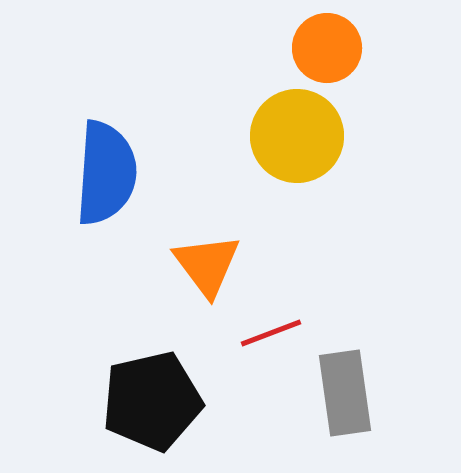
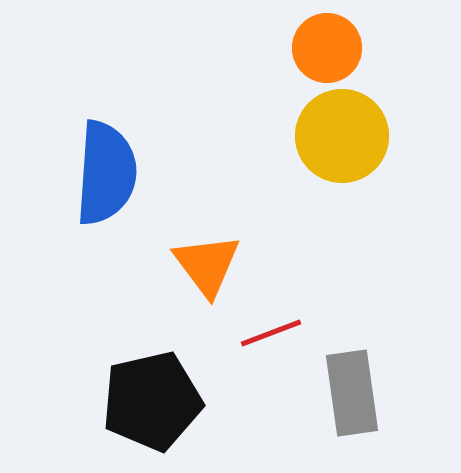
yellow circle: moved 45 px right
gray rectangle: moved 7 px right
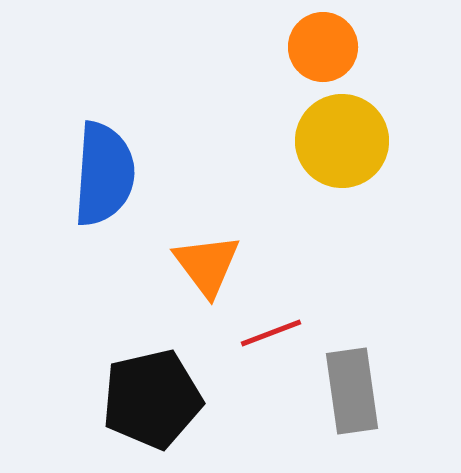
orange circle: moved 4 px left, 1 px up
yellow circle: moved 5 px down
blue semicircle: moved 2 px left, 1 px down
gray rectangle: moved 2 px up
black pentagon: moved 2 px up
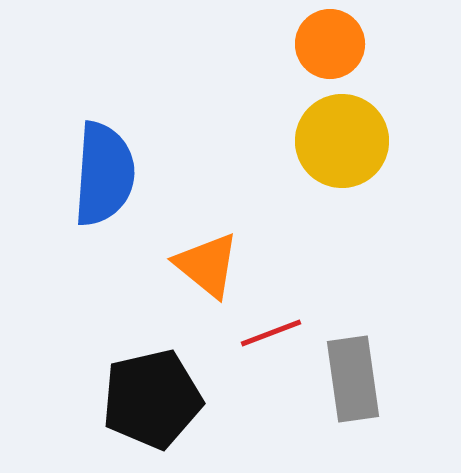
orange circle: moved 7 px right, 3 px up
orange triangle: rotated 14 degrees counterclockwise
gray rectangle: moved 1 px right, 12 px up
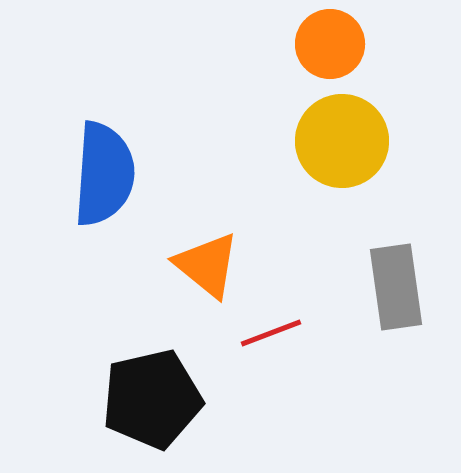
gray rectangle: moved 43 px right, 92 px up
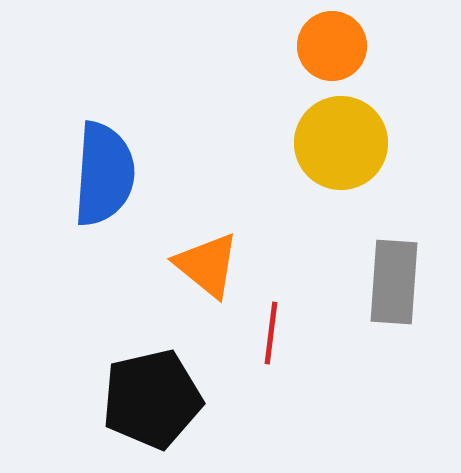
orange circle: moved 2 px right, 2 px down
yellow circle: moved 1 px left, 2 px down
gray rectangle: moved 2 px left, 5 px up; rotated 12 degrees clockwise
red line: rotated 62 degrees counterclockwise
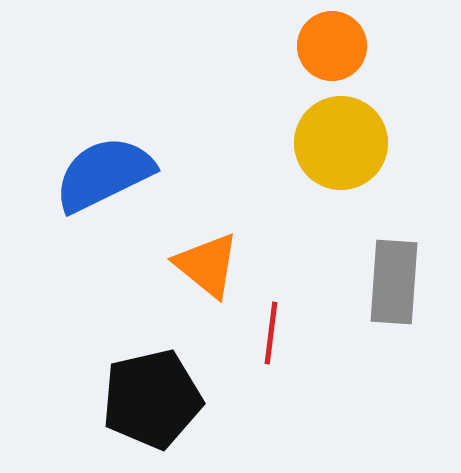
blue semicircle: rotated 120 degrees counterclockwise
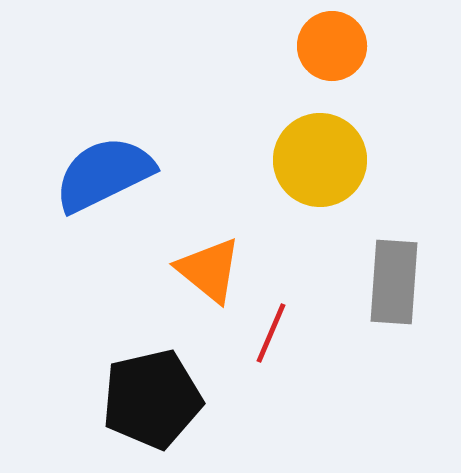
yellow circle: moved 21 px left, 17 px down
orange triangle: moved 2 px right, 5 px down
red line: rotated 16 degrees clockwise
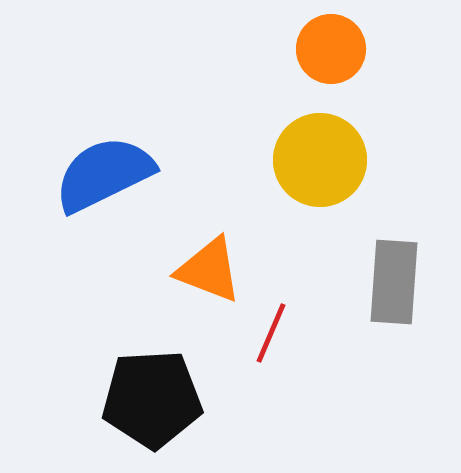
orange circle: moved 1 px left, 3 px down
orange triangle: rotated 18 degrees counterclockwise
black pentagon: rotated 10 degrees clockwise
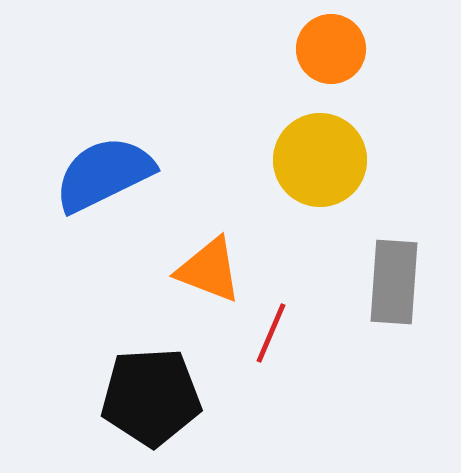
black pentagon: moved 1 px left, 2 px up
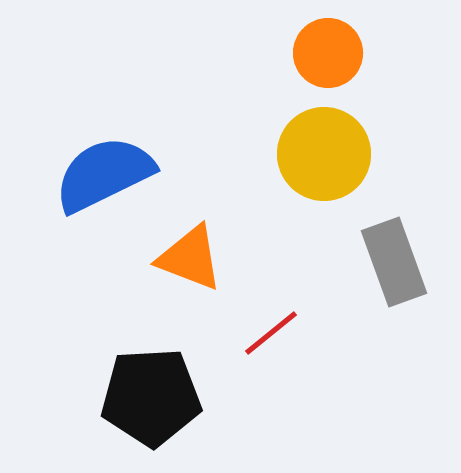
orange circle: moved 3 px left, 4 px down
yellow circle: moved 4 px right, 6 px up
orange triangle: moved 19 px left, 12 px up
gray rectangle: moved 20 px up; rotated 24 degrees counterclockwise
red line: rotated 28 degrees clockwise
